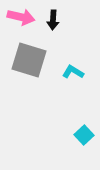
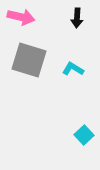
black arrow: moved 24 px right, 2 px up
cyan L-shape: moved 3 px up
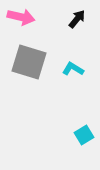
black arrow: moved 1 px down; rotated 144 degrees counterclockwise
gray square: moved 2 px down
cyan square: rotated 12 degrees clockwise
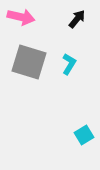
cyan L-shape: moved 4 px left, 5 px up; rotated 90 degrees clockwise
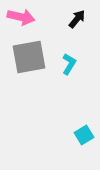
gray square: moved 5 px up; rotated 27 degrees counterclockwise
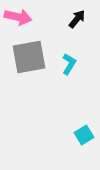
pink arrow: moved 3 px left
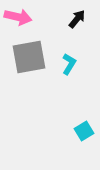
cyan square: moved 4 px up
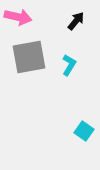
black arrow: moved 1 px left, 2 px down
cyan L-shape: moved 1 px down
cyan square: rotated 24 degrees counterclockwise
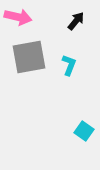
cyan L-shape: rotated 10 degrees counterclockwise
